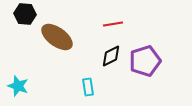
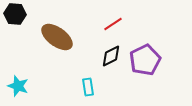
black hexagon: moved 10 px left
red line: rotated 24 degrees counterclockwise
purple pentagon: moved 1 px up; rotated 8 degrees counterclockwise
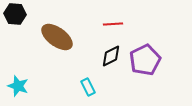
red line: rotated 30 degrees clockwise
cyan rectangle: rotated 18 degrees counterclockwise
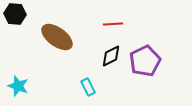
purple pentagon: moved 1 px down
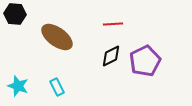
cyan rectangle: moved 31 px left
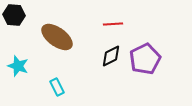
black hexagon: moved 1 px left, 1 px down
purple pentagon: moved 2 px up
cyan star: moved 20 px up
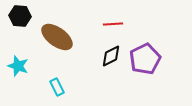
black hexagon: moved 6 px right, 1 px down
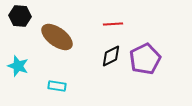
cyan rectangle: moved 1 px up; rotated 54 degrees counterclockwise
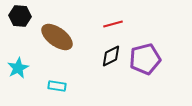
red line: rotated 12 degrees counterclockwise
purple pentagon: rotated 12 degrees clockwise
cyan star: moved 2 px down; rotated 25 degrees clockwise
